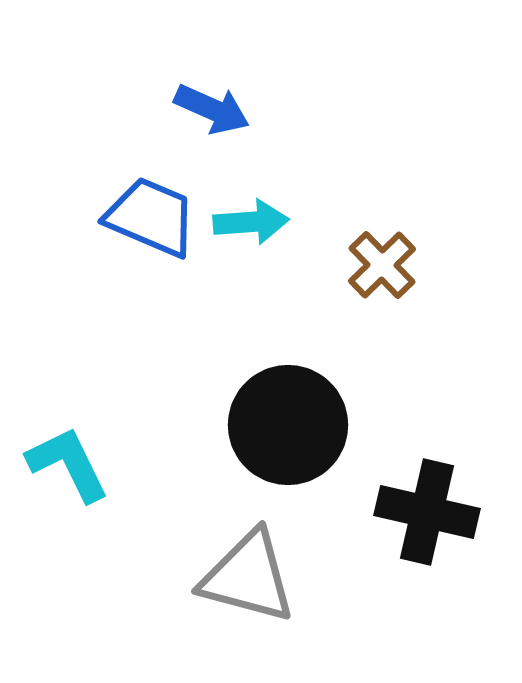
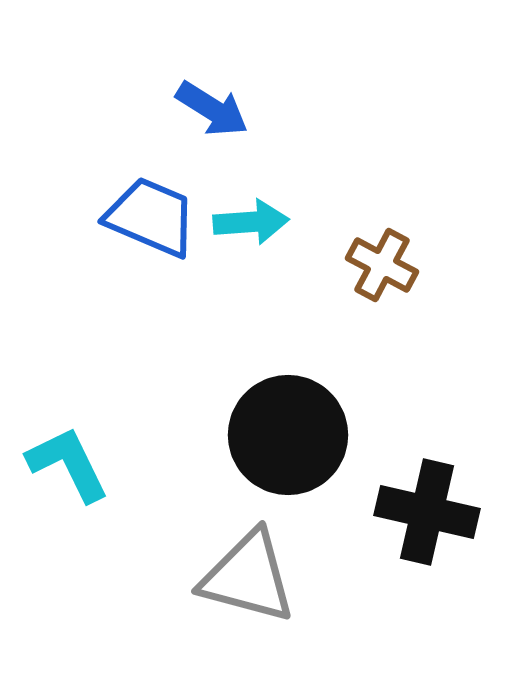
blue arrow: rotated 8 degrees clockwise
brown cross: rotated 18 degrees counterclockwise
black circle: moved 10 px down
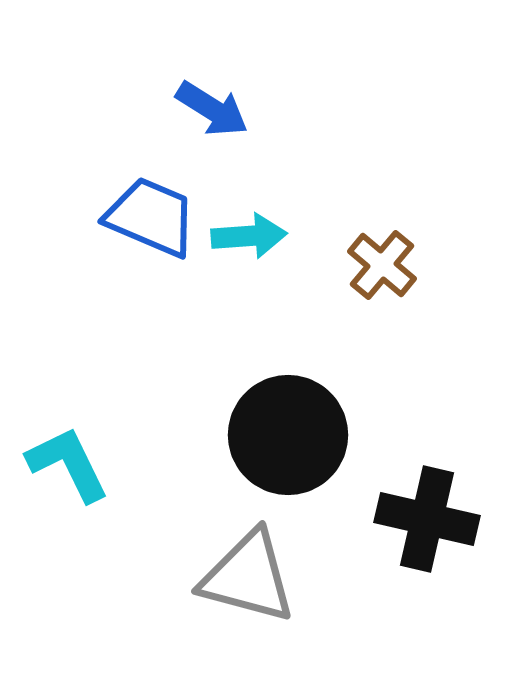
cyan arrow: moved 2 px left, 14 px down
brown cross: rotated 12 degrees clockwise
black cross: moved 7 px down
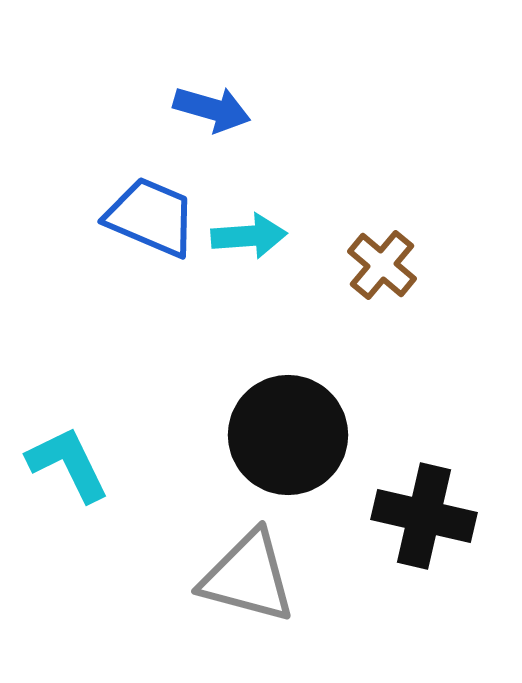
blue arrow: rotated 16 degrees counterclockwise
black cross: moved 3 px left, 3 px up
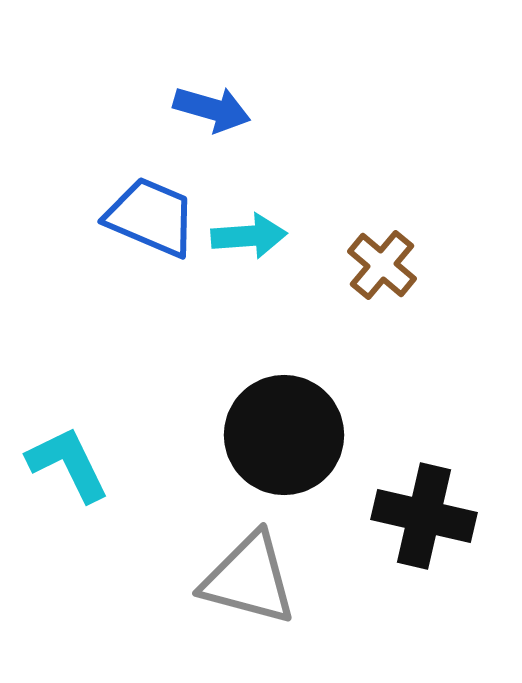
black circle: moved 4 px left
gray triangle: moved 1 px right, 2 px down
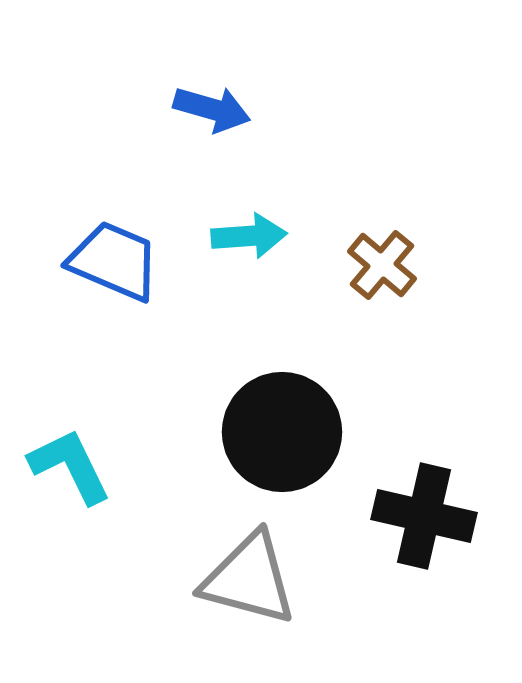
blue trapezoid: moved 37 px left, 44 px down
black circle: moved 2 px left, 3 px up
cyan L-shape: moved 2 px right, 2 px down
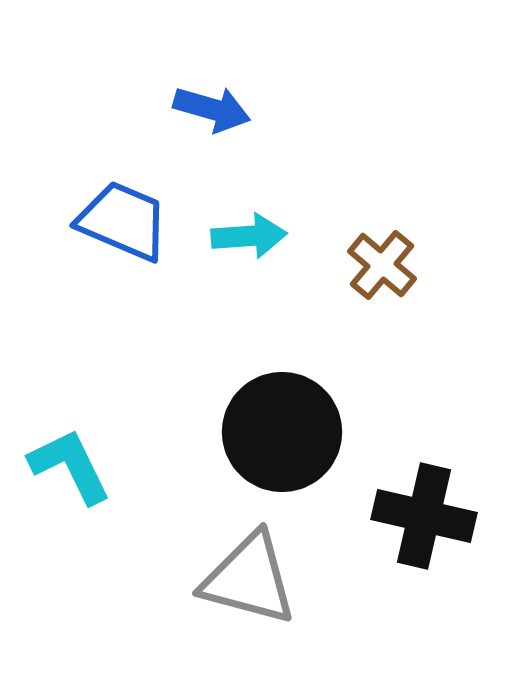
blue trapezoid: moved 9 px right, 40 px up
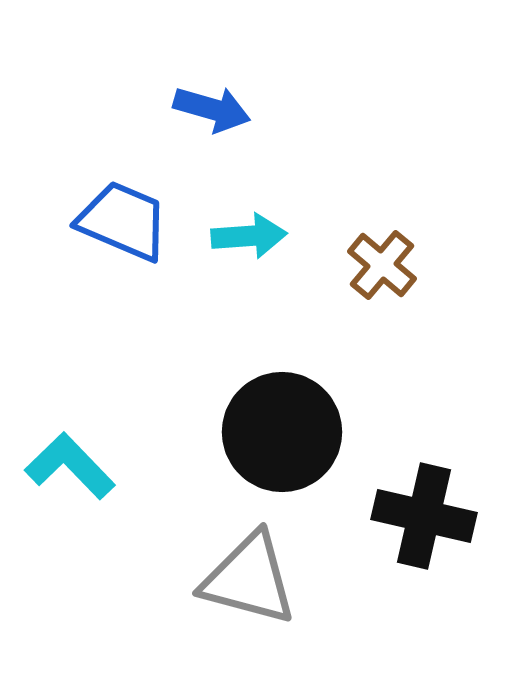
cyan L-shape: rotated 18 degrees counterclockwise
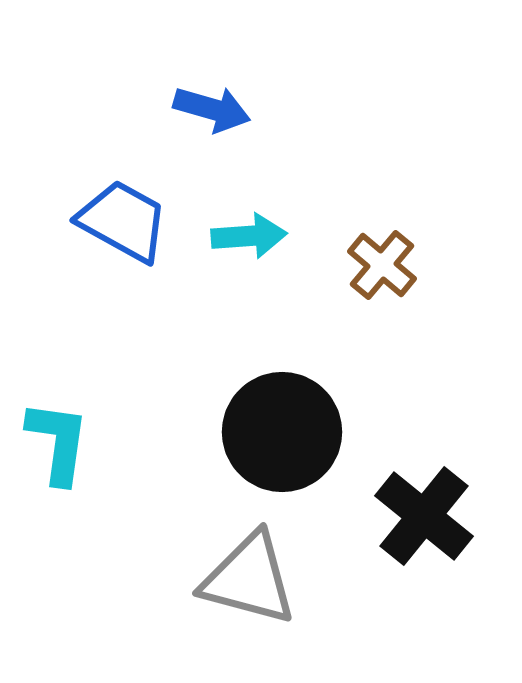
blue trapezoid: rotated 6 degrees clockwise
cyan L-shape: moved 12 px left, 24 px up; rotated 52 degrees clockwise
black cross: rotated 26 degrees clockwise
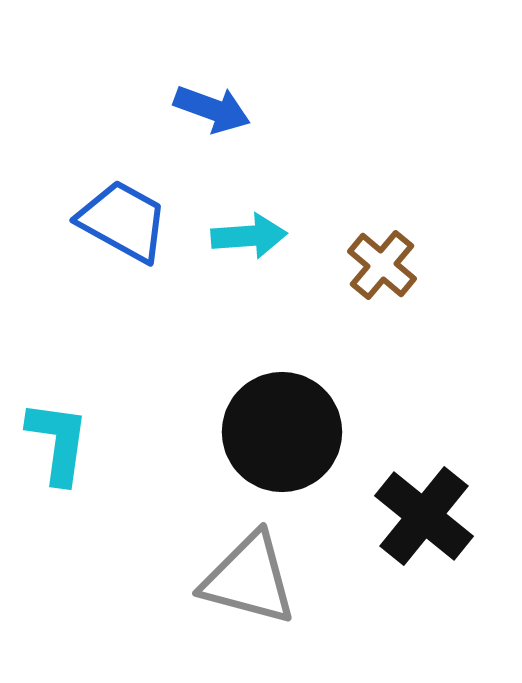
blue arrow: rotated 4 degrees clockwise
